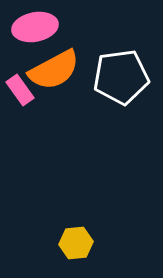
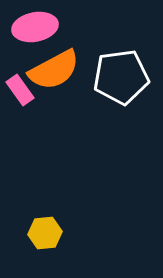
yellow hexagon: moved 31 px left, 10 px up
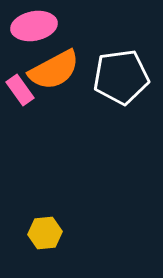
pink ellipse: moved 1 px left, 1 px up
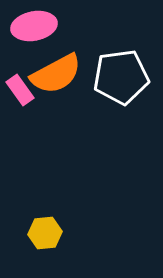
orange semicircle: moved 2 px right, 4 px down
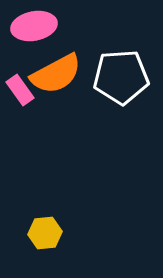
white pentagon: rotated 4 degrees clockwise
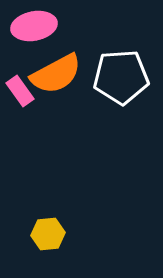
pink rectangle: moved 1 px down
yellow hexagon: moved 3 px right, 1 px down
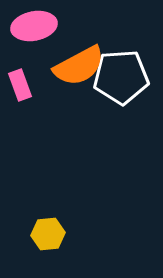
orange semicircle: moved 23 px right, 8 px up
pink rectangle: moved 6 px up; rotated 16 degrees clockwise
